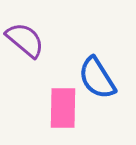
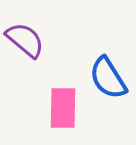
blue semicircle: moved 11 px right
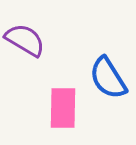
purple semicircle: rotated 9 degrees counterclockwise
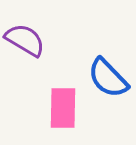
blue semicircle: rotated 12 degrees counterclockwise
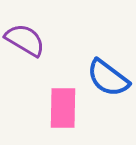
blue semicircle: rotated 9 degrees counterclockwise
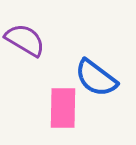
blue semicircle: moved 12 px left
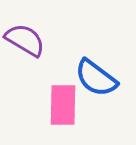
pink rectangle: moved 3 px up
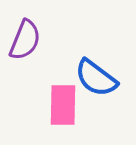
purple semicircle: rotated 81 degrees clockwise
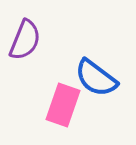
pink rectangle: rotated 18 degrees clockwise
